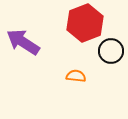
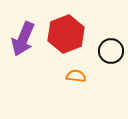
red hexagon: moved 19 px left, 11 px down
purple arrow: moved 3 px up; rotated 100 degrees counterclockwise
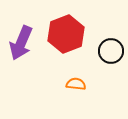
purple arrow: moved 2 px left, 4 px down
orange semicircle: moved 8 px down
